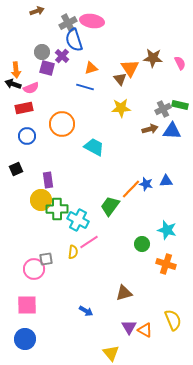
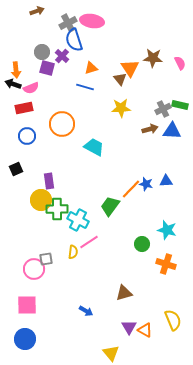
purple rectangle at (48, 180): moved 1 px right, 1 px down
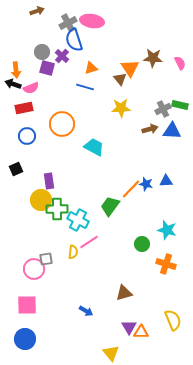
orange triangle at (145, 330): moved 4 px left, 2 px down; rotated 28 degrees counterclockwise
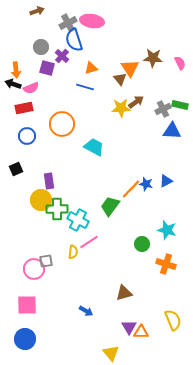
gray circle at (42, 52): moved 1 px left, 5 px up
brown arrow at (150, 129): moved 14 px left, 27 px up; rotated 21 degrees counterclockwise
blue triangle at (166, 181): rotated 24 degrees counterclockwise
gray square at (46, 259): moved 2 px down
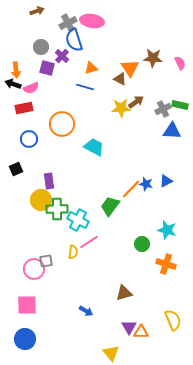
brown triangle at (120, 79): rotated 24 degrees counterclockwise
blue circle at (27, 136): moved 2 px right, 3 px down
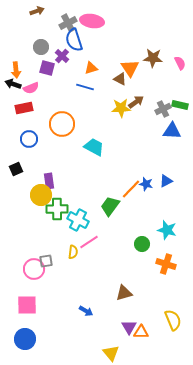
yellow circle at (41, 200): moved 5 px up
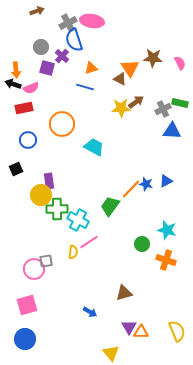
green rectangle at (180, 105): moved 2 px up
blue circle at (29, 139): moved 1 px left, 1 px down
orange cross at (166, 264): moved 4 px up
pink square at (27, 305): rotated 15 degrees counterclockwise
blue arrow at (86, 311): moved 4 px right, 1 px down
yellow semicircle at (173, 320): moved 4 px right, 11 px down
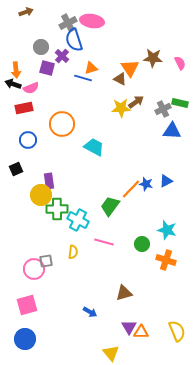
brown arrow at (37, 11): moved 11 px left, 1 px down
blue line at (85, 87): moved 2 px left, 9 px up
pink line at (89, 242): moved 15 px right; rotated 48 degrees clockwise
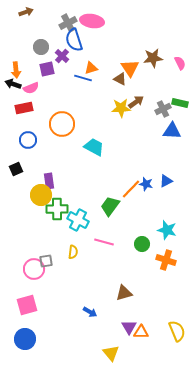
brown star at (153, 58): rotated 12 degrees counterclockwise
purple square at (47, 68): moved 1 px down; rotated 28 degrees counterclockwise
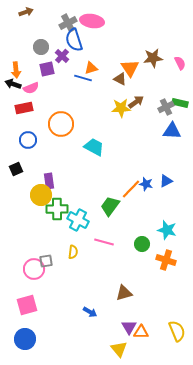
gray cross at (163, 109): moved 3 px right, 2 px up
orange circle at (62, 124): moved 1 px left
yellow triangle at (111, 353): moved 8 px right, 4 px up
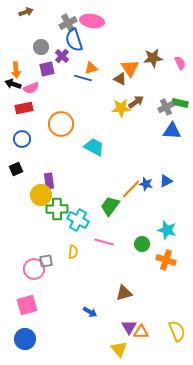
blue circle at (28, 140): moved 6 px left, 1 px up
